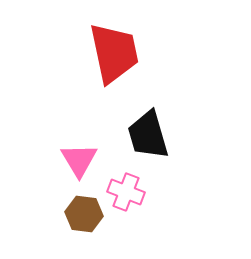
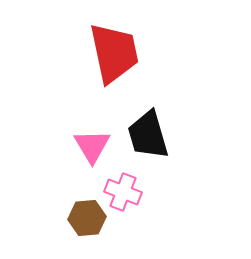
pink triangle: moved 13 px right, 14 px up
pink cross: moved 3 px left
brown hexagon: moved 3 px right, 4 px down; rotated 12 degrees counterclockwise
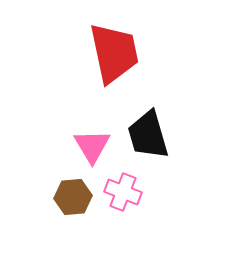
brown hexagon: moved 14 px left, 21 px up
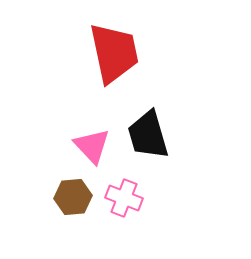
pink triangle: rotated 12 degrees counterclockwise
pink cross: moved 1 px right, 6 px down
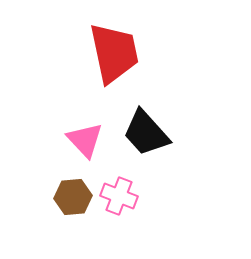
black trapezoid: moved 2 px left, 2 px up; rotated 26 degrees counterclockwise
pink triangle: moved 7 px left, 6 px up
pink cross: moved 5 px left, 2 px up
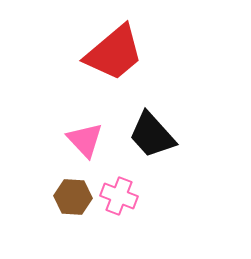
red trapezoid: rotated 62 degrees clockwise
black trapezoid: moved 6 px right, 2 px down
brown hexagon: rotated 9 degrees clockwise
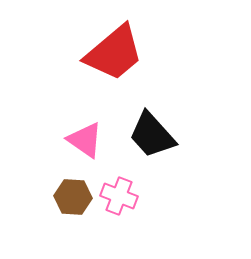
pink triangle: rotated 12 degrees counterclockwise
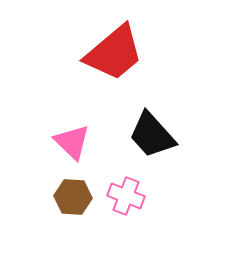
pink triangle: moved 13 px left, 2 px down; rotated 9 degrees clockwise
pink cross: moved 7 px right
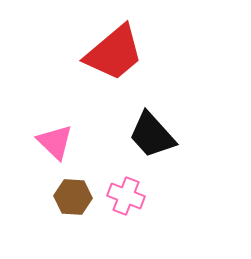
pink triangle: moved 17 px left
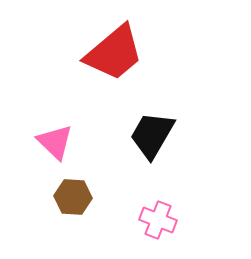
black trapezoid: rotated 72 degrees clockwise
pink cross: moved 32 px right, 24 px down
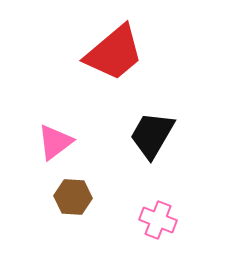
pink triangle: rotated 39 degrees clockwise
